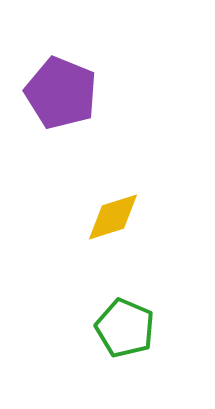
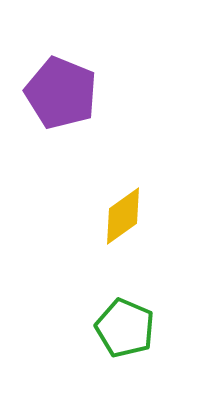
yellow diamond: moved 10 px right, 1 px up; rotated 18 degrees counterclockwise
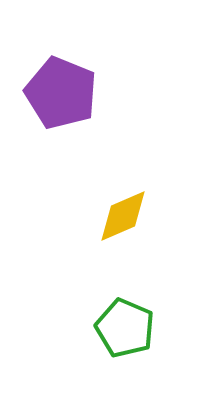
yellow diamond: rotated 12 degrees clockwise
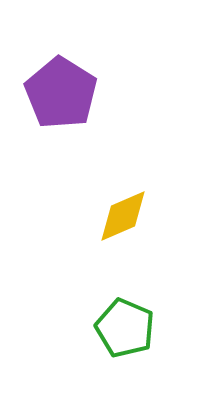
purple pentagon: rotated 10 degrees clockwise
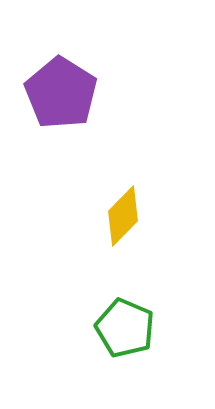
yellow diamond: rotated 22 degrees counterclockwise
